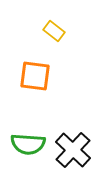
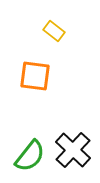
green semicircle: moved 2 px right, 12 px down; rotated 56 degrees counterclockwise
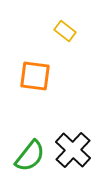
yellow rectangle: moved 11 px right
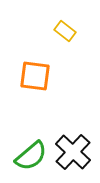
black cross: moved 2 px down
green semicircle: moved 1 px right; rotated 12 degrees clockwise
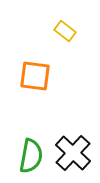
black cross: moved 1 px down
green semicircle: rotated 40 degrees counterclockwise
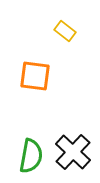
black cross: moved 1 px up
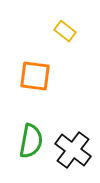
black cross: moved 2 px up; rotated 6 degrees counterclockwise
green semicircle: moved 15 px up
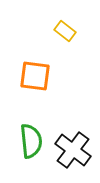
green semicircle: rotated 16 degrees counterclockwise
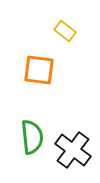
orange square: moved 4 px right, 6 px up
green semicircle: moved 1 px right, 4 px up
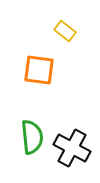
black cross: moved 1 px left, 2 px up; rotated 9 degrees counterclockwise
